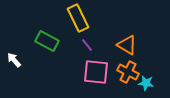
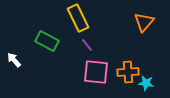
orange triangle: moved 17 px right, 23 px up; rotated 40 degrees clockwise
orange cross: rotated 30 degrees counterclockwise
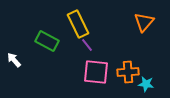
yellow rectangle: moved 6 px down
cyan star: moved 1 px down
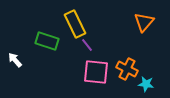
yellow rectangle: moved 3 px left
green rectangle: rotated 10 degrees counterclockwise
white arrow: moved 1 px right
orange cross: moved 1 px left, 3 px up; rotated 30 degrees clockwise
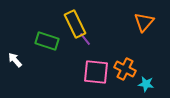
purple line: moved 2 px left, 6 px up
orange cross: moved 2 px left
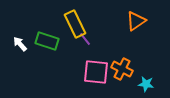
orange triangle: moved 8 px left, 1 px up; rotated 15 degrees clockwise
white arrow: moved 5 px right, 16 px up
orange cross: moved 3 px left
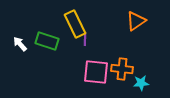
purple line: rotated 40 degrees clockwise
orange cross: rotated 20 degrees counterclockwise
cyan star: moved 5 px left, 1 px up; rotated 14 degrees counterclockwise
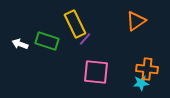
purple line: rotated 40 degrees clockwise
white arrow: rotated 28 degrees counterclockwise
orange cross: moved 25 px right
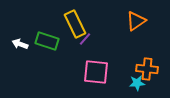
cyan star: moved 4 px left
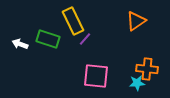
yellow rectangle: moved 2 px left, 3 px up
green rectangle: moved 1 px right, 2 px up
pink square: moved 4 px down
